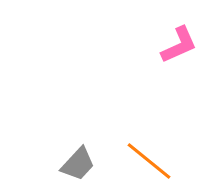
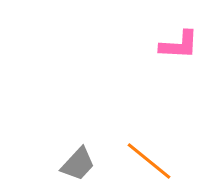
pink L-shape: rotated 27 degrees clockwise
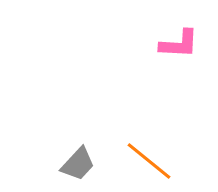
pink L-shape: moved 1 px up
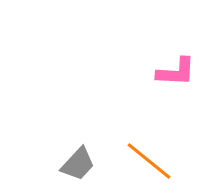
pink L-shape: moved 3 px left, 28 px down
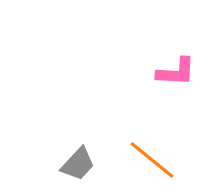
orange line: moved 3 px right, 1 px up
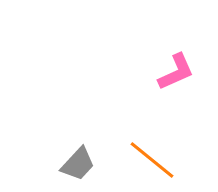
pink L-shape: rotated 27 degrees counterclockwise
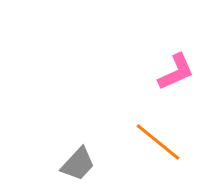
orange line: moved 6 px right, 18 px up
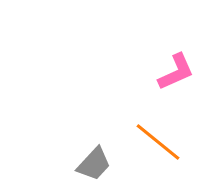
gray trapezoid: moved 16 px right
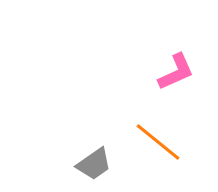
gray trapezoid: rotated 12 degrees clockwise
